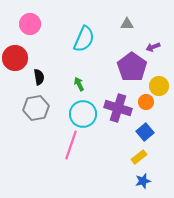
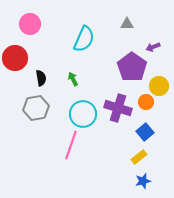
black semicircle: moved 2 px right, 1 px down
green arrow: moved 6 px left, 5 px up
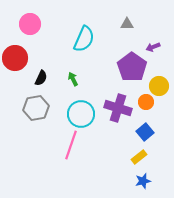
black semicircle: rotated 35 degrees clockwise
cyan circle: moved 2 px left
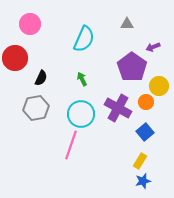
green arrow: moved 9 px right
purple cross: rotated 12 degrees clockwise
yellow rectangle: moved 1 px right, 4 px down; rotated 21 degrees counterclockwise
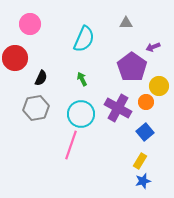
gray triangle: moved 1 px left, 1 px up
